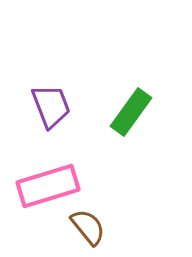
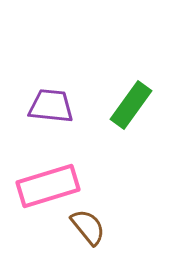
purple trapezoid: rotated 63 degrees counterclockwise
green rectangle: moved 7 px up
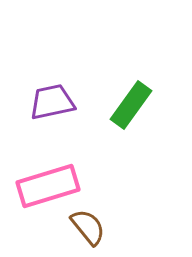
purple trapezoid: moved 1 px right, 4 px up; rotated 18 degrees counterclockwise
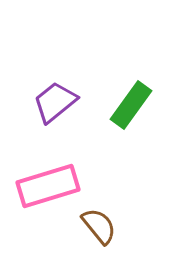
purple trapezoid: moved 3 px right; rotated 27 degrees counterclockwise
brown semicircle: moved 11 px right, 1 px up
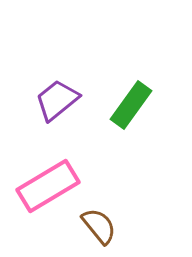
purple trapezoid: moved 2 px right, 2 px up
pink rectangle: rotated 14 degrees counterclockwise
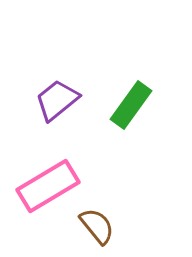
brown semicircle: moved 2 px left
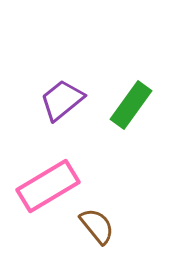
purple trapezoid: moved 5 px right
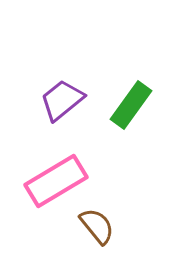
pink rectangle: moved 8 px right, 5 px up
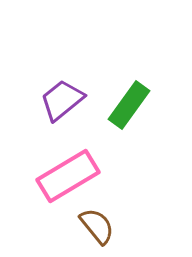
green rectangle: moved 2 px left
pink rectangle: moved 12 px right, 5 px up
